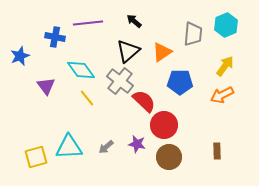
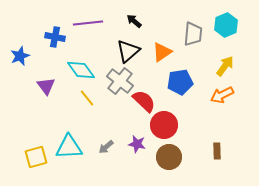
blue pentagon: rotated 10 degrees counterclockwise
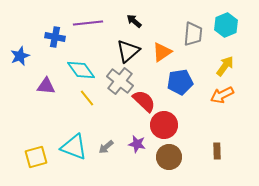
purple triangle: rotated 48 degrees counterclockwise
cyan triangle: moved 5 px right; rotated 24 degrees clockwise
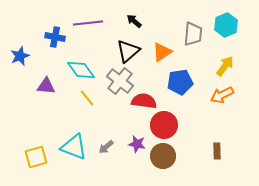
red semicircle: rotated 35 degrees counterclockwise
brown circle: moved 6 px left, 1 px up
